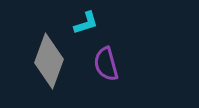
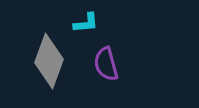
cyan L-shape: rotated 12 degrees clockwise
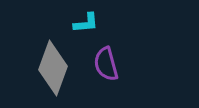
gray diamond: moved 4 px right, 7 px down
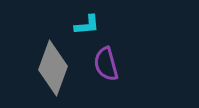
cyan L-shape: moved 1 px right, 2 px down
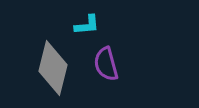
gray diamond: rotated 6 degrees counterclockwise
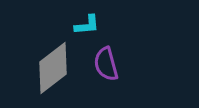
gray diamond: rotated 38 degrees clockwise
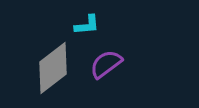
purple semicircle: rotated 68 degrees clockwise
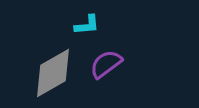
gray diamond: moved 5 px down; rotated 8 degrees clockwise
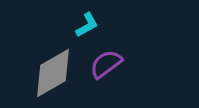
cyan L-shape: rotated 24 degrees counterclockwise
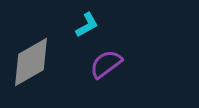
gray diamond: moved 22 px left, 11 px up
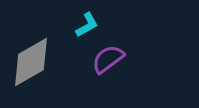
purple semicircle: moved 2 px right, 5 px up
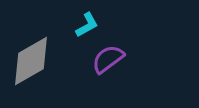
gray diamond: moved 1 px up
